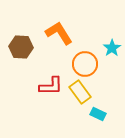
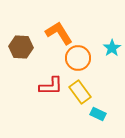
orange circle: moved 7 px left, 6 px up
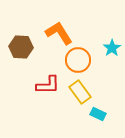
orange circle: moved 2 px down
red L-shape: moved 3 px left, 1 px up
